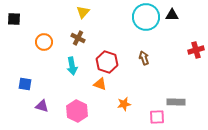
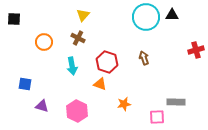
yellow triangle: moved 3 px down
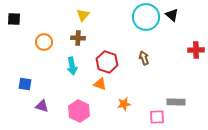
black triangle: rotated 40 degrees clockwise
brown cross: rotated 24 degrees counterclockwise
red cross: rotated 14 degrees clockwise
pink hexagon: moved 2 px right
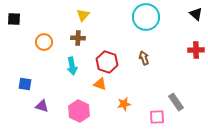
black triangle: moved 24 px right, 1 px up
gray rectangle: rotated 54 degrees clockwise
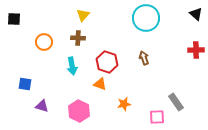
cyan circle: moved 1 px down
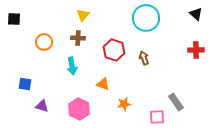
red hexagon: moved 7 px right, 12 px up
orange triangle: moved 3 px right
pink hexagon: moved 2 px up
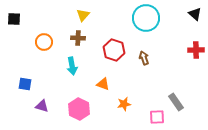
black triangle: moved 1 px left
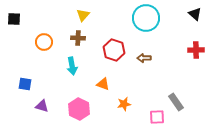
brown arrow: rotated 72 degrees counterclockwise
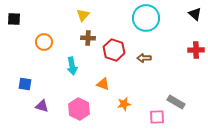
brown cross: moved 10 px right
gray rectangle: rotated 24 degrees counterclockwise
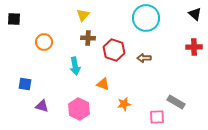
red cross: moved 2 px left, 3 px up
cyan arrow: moved 3 px right
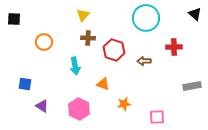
red cross: moved 20 px left
brown arrow: moved 3 px down
gray rectangle: moved 16 px right, 16 px up; rotated 42 degrees counterclockwise
purple triangle: rotated 16 degrees clockwise
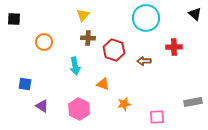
gray rectangle: moved 1 px right, 16 px down
